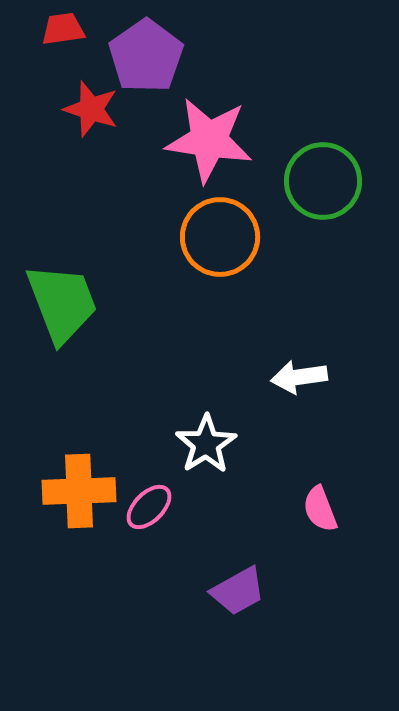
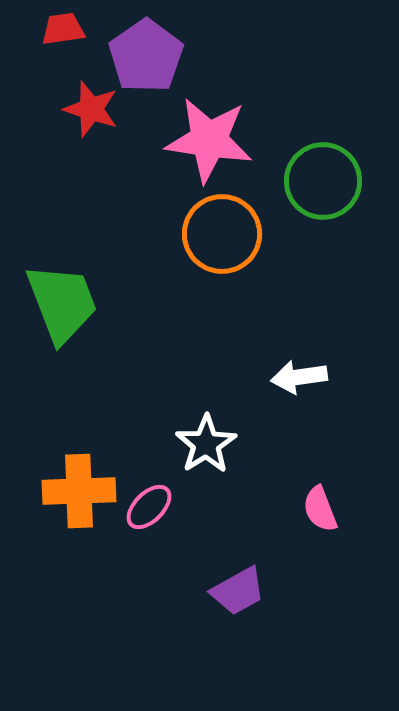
orange circle: moved 2 px right, 3 px up
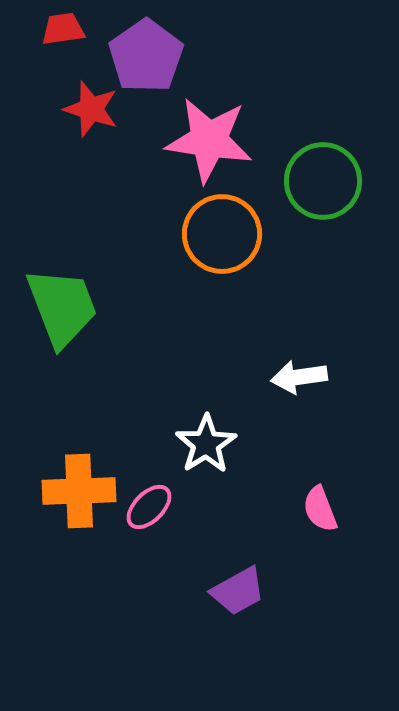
green trapezoid: moved 4 px down
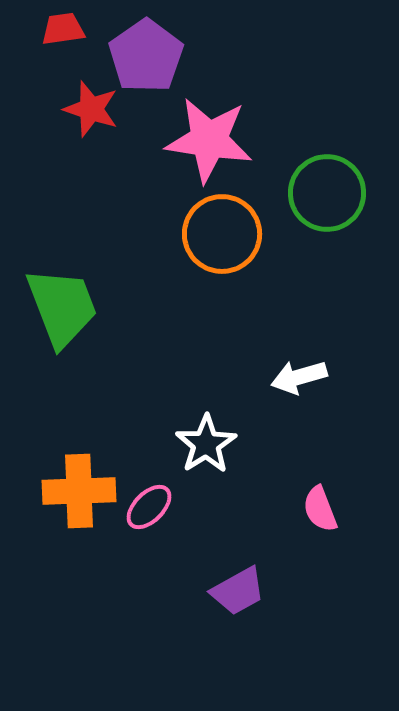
green circle: moved 4 px right, 12 px down
white arrow: rotated 8 degrees counterclockwise
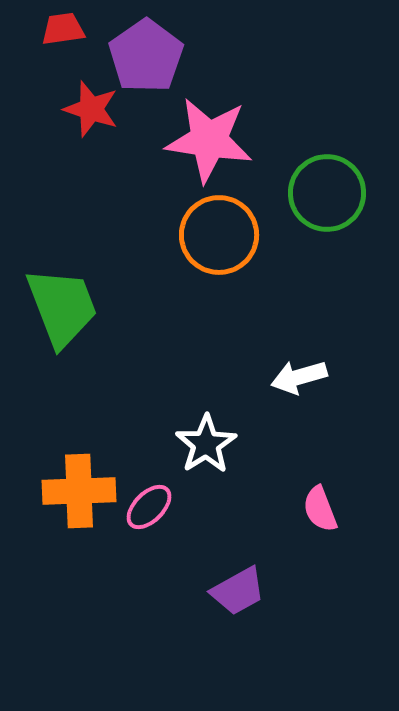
orange circle: moved 3 px left, 1 px down
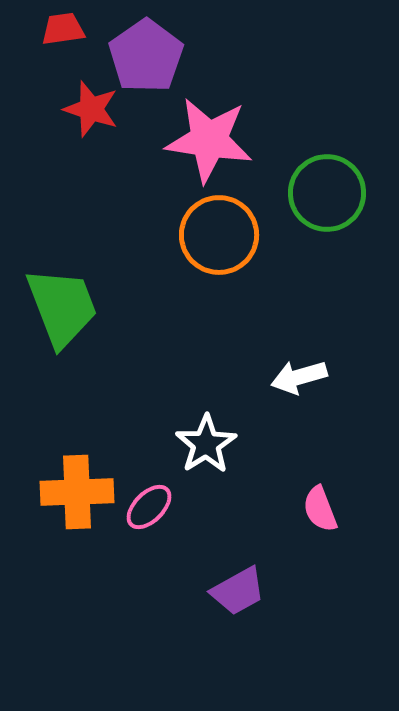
orange cross: moved 2 px left, 1 px down
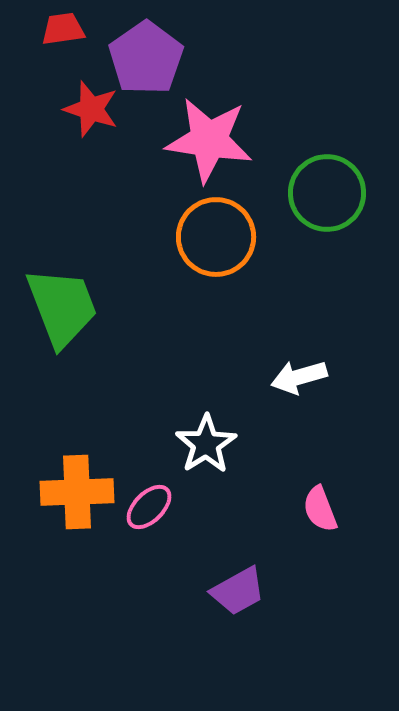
purple pentagon: moved 2 px down
orange circle: moved 3 px left, 2 px down
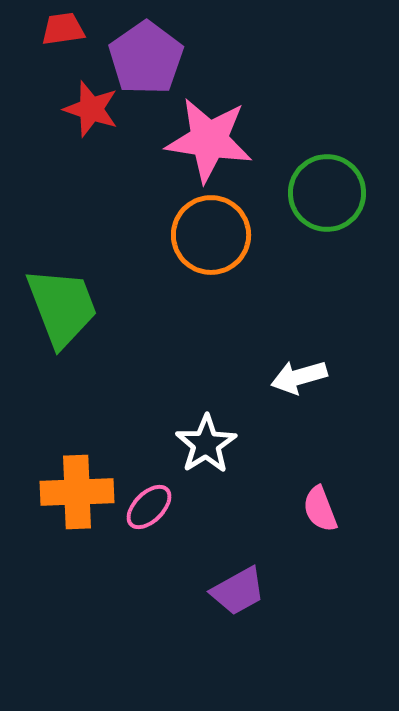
orange circle: moved 5 px left, 2 px up
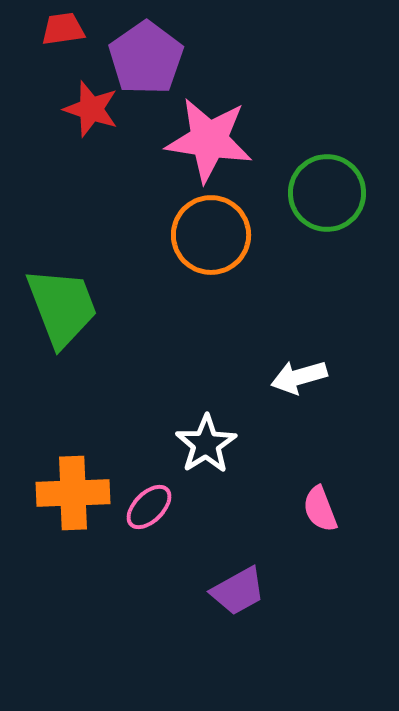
orange cross: moved 4 px left, 1 px down
